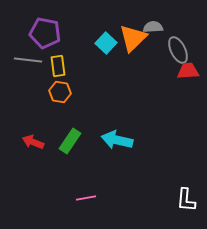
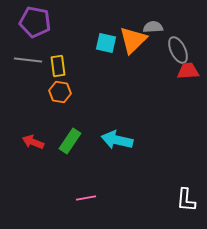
purple pentagon: moved 10 px left, 11 px up
orange triangle: moved 2 px down
cyan square: rotated 30 degrees counterclockwise
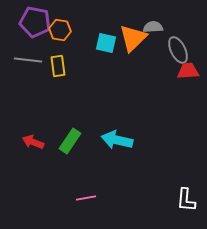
orange triangle: moved 2 px up
orange hexagon: moved 62 px up
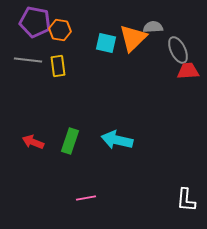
green rectangle: rotated 15 degrees counterclockwise
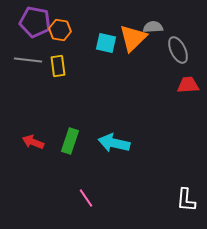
red trapezoid: moved 14 px down
cyan arrow: moved 3 px left, 3 px down
pink line: rotated 66 degrees clockwise
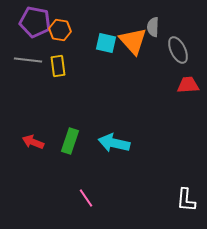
gray semicircle: rotated 84 degrees counterclockwise
orange triangle: moved 3 px down; rotated 28 degrees counterclockwise
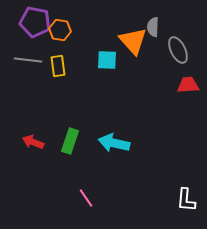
cyan square: moved 1 px right, 17 px down; rotated 10 degrees counterclockwise
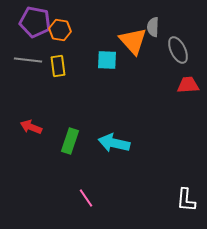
red arrow: moved 2 px left, 15 px up
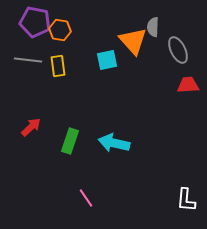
cyan square: rotated 15 degrees counterclockwise
red arrow: rotated 115 degrees clockwise
